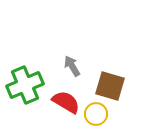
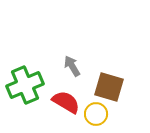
brown square: moved 1 px left, 1 px down
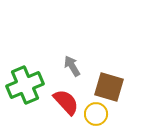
red semicircle: rotated 16 degrees clockwise
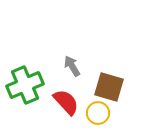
yellow circle: moved 2 px right, 1 px up
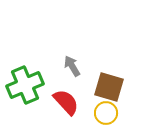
yellow circle: moved 8 px right
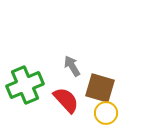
brown square: moved 9 px left, 1 px down
red semicircle: moved 2 px up
